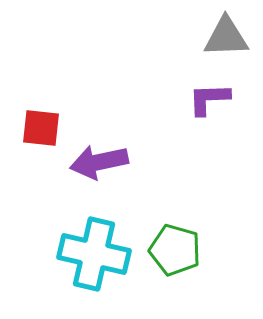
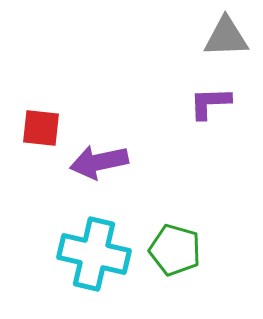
purple L-shape: moved 1 px right, 4 px down
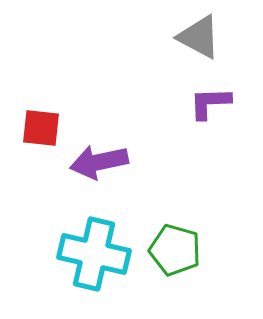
gray triangle: moved 27 px left; rotated 30 degrees clockwise
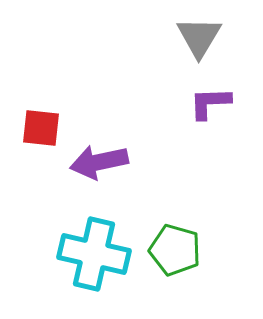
gray triangle: rotated 33 degrees clockwise
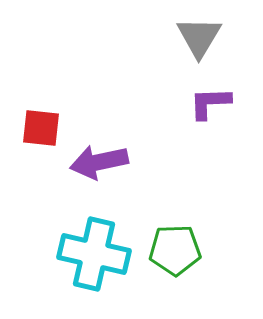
green pentagon: rotated 18 degrees counterclockwise
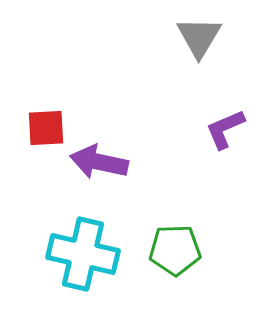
purple L-shape: moved 15 px right, 26 px down; rotated 21 degrees counterclockwise
red square: moved 5 px right; rotated 9 degrees counterclockwise
purple arrow: rotated 24 degrees clockwise
cyan cross: moved 11 px left
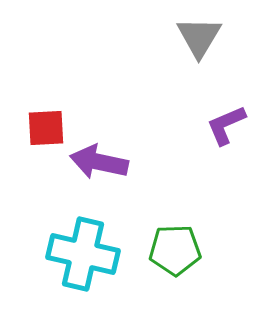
purple L-shape: moved 1 px right, 4 px up
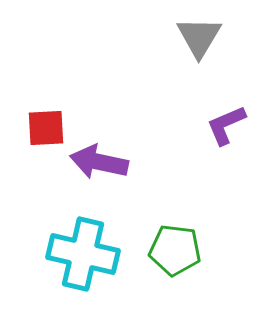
green pentagon: rotated 9 degrees clockwise
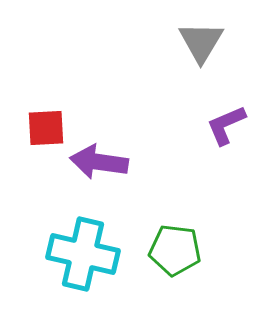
gray triangle: moved 2 px right, 5 px down
purple arrow: rotated 4 degrees counterclockwise
